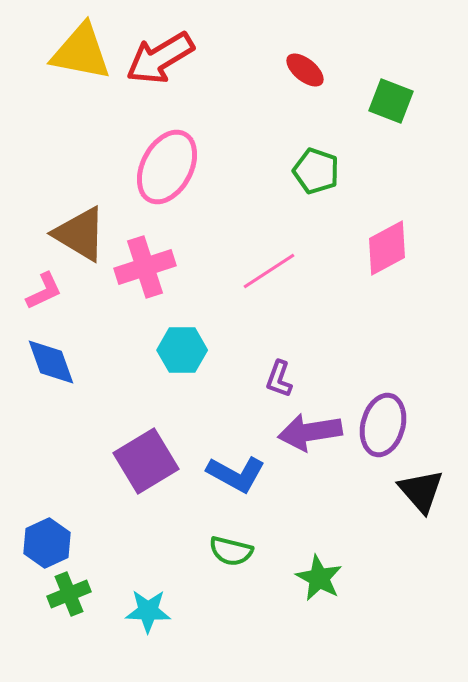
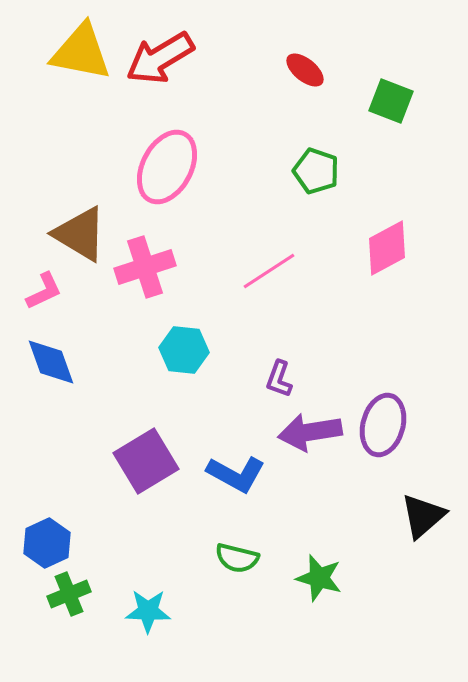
cyan hexagon: moved 2 px right; rotated 6 degrees clockwise
black triangle: moved 2 px right, 25 px down; rotated 30 degrees clockwise
green semicircle: moved 6 px right, 7 px down
green star: rotated 12 degrees counterclockwise
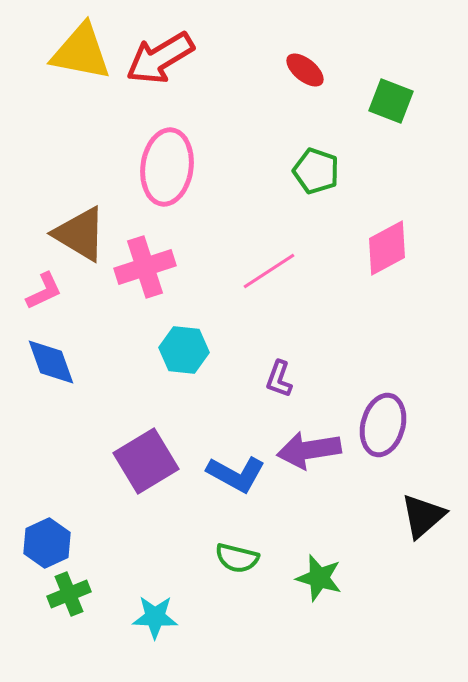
pink ellipse: rotated 20 degrees counterclockwise
purple arrow: moved 1 px left, 18 px down
cyan star: moved 7 px right, 6 px down
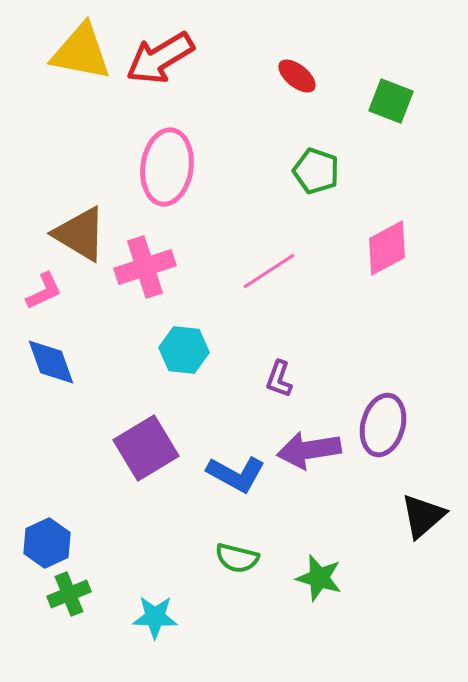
red ellipse: moved 8 px left, 6 px down
purple square: moved 13 px up
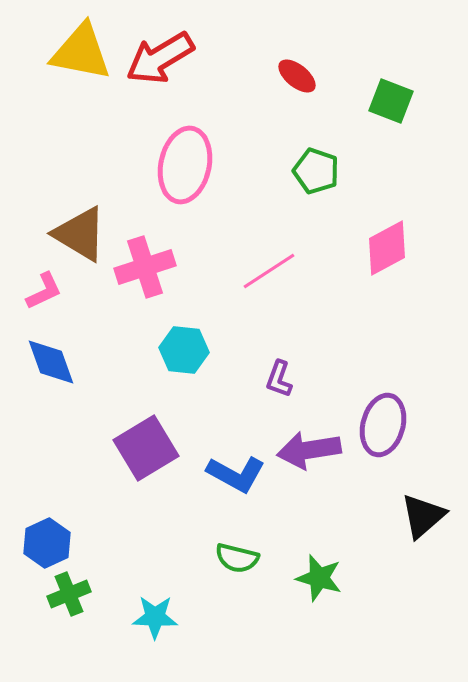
pink ellipse: moved 18 px right, 2 px up; rotated 4 degrees clockwise
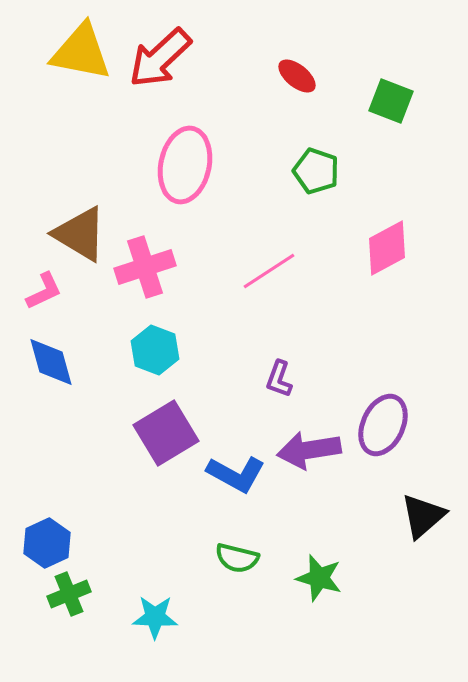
red arrow: rotated 12 degrees counterclockwise
cyan hexagon: moved 29 px left; rotated 15 degrees clockwise
blue diamond: rotated 4 degrees clockwise
purple ellipse: rotated 10 degrees clockwise
purple square: moved 20 px right, 15 px up
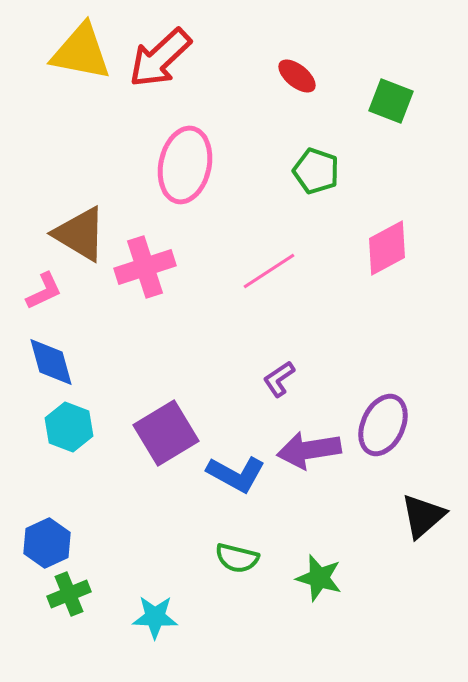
cyan hexagon: moved 86 px left, 77 px down
purple L-shape: rotated 36 degrees clockwise
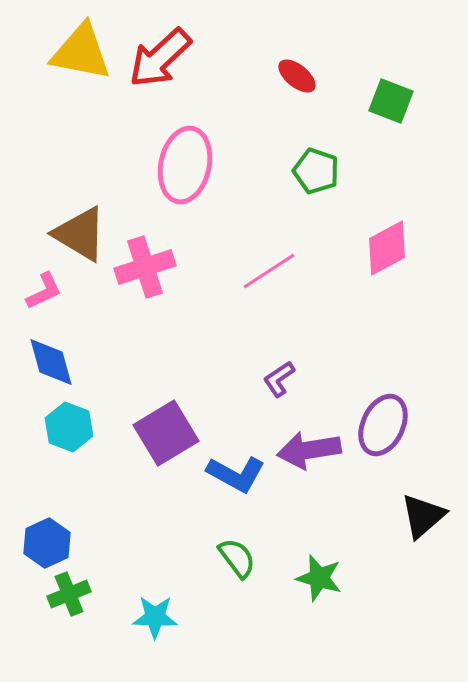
green semicircle: rotated 141 degrees counterclockwise
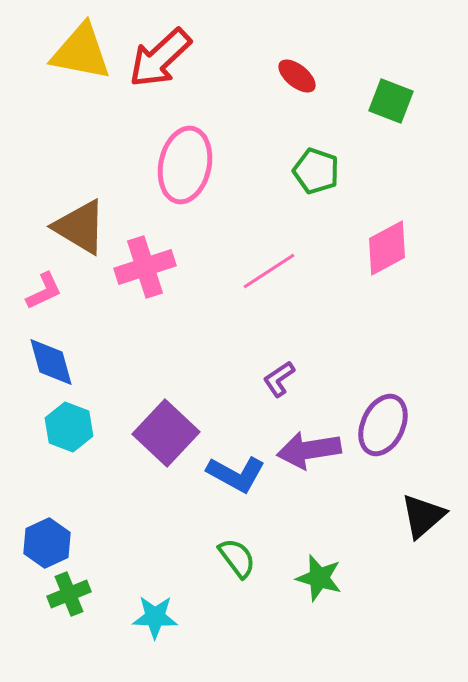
brown triangle: moved 7 px up
purple square: rotated 16 degrees counterclockwise
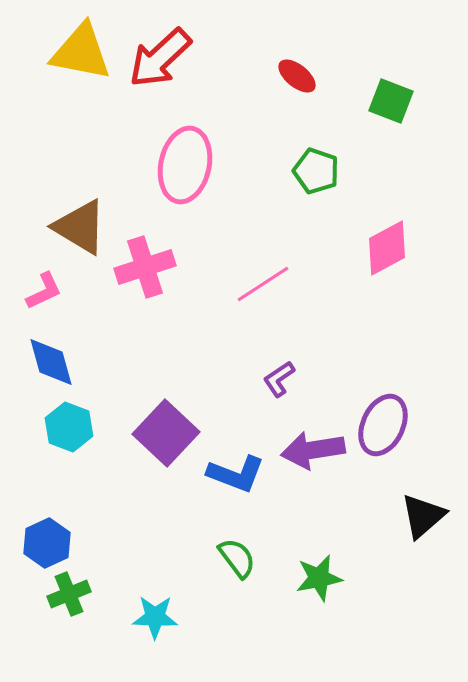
pink line: moved 6 px left, 13 px down
purple arrow: moved 4 px right
blue L-shape: rotated 8 degrees counterclockwise
green star: rotated 27 degrees counterclockwise
